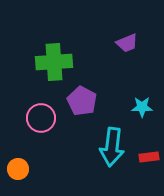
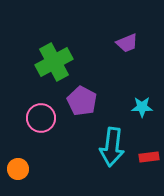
green cross: rotated 24 degrees counterclockwise
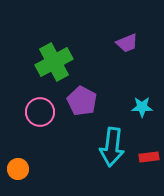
pink circle: moved 1 px left, 6 px up
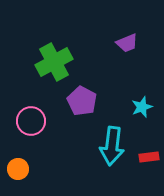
cyan star: rotated 20 degrees counterclockwise
pink circle: moved 9 px left, 9 px down
cyan arrow: moved 1 px up
